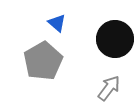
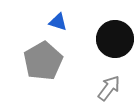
blue triangle: moved 1 px right, 1 px up; rotated 24 degrees counterclockwise
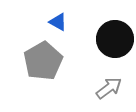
blue triangle: rotated 12 degrees clockwise
gray arrow: rotated 16 degrees clockwise
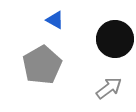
blue triangle: moved 3 px left, 2 px up
gray pentagon: moved 1 px left, 4 px down
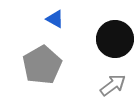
blue triangle: moved 1 px up
gray arrow: moved 4 px right, 3 px up
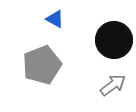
black circle: moved 1 px left, 1 px down
gray pentagon: rotated 9 degrees clockwise
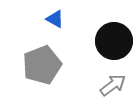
black circle: moved 1 px down
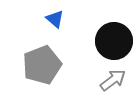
blue triangle: rotated 12 degrees clockwise
gray arrow: moved 5 px up
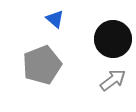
black circle: moved 1 px left, 2 px up
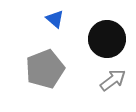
black circle: moved 6 px left
gray pentagon: moved 3 px right, 4 px down
